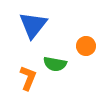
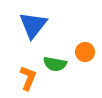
orange circle: moved 1 px left, 6 px down
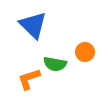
blue triangle: rotated 24 degrees counterclockwise
orange L-shape: moved 1 px right, 1 px down; rotated 130 degrees counterclockwise
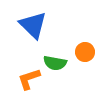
green semicircle: moved 1 px up
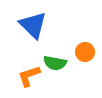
orange L-shape: moved 3 px up
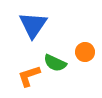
blue triangle: rotated 20 degrees clockwise
green semicircle: rotated 15 degrees clockwise
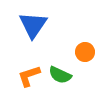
green semicircle: moved 5 px right, 12 px down
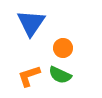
blue triangle: moved 2 px left, 2 px up
orange circle: moved 22 px left, 4 px up
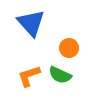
blue triangle: rotated 16 degrees counterclockwise
orange circle: moved 6 px right
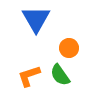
blue triangle: moved 5 px right, 4 px up; rotated 12 degrees clockwise
green semicircle: rotated 30 degrees clockwise
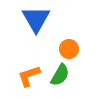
orange circle: moved 1 px down
green semicircle: rotated 115 degrees counterclockwise
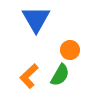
orange circle: moved 1 px right, 1 px down
orange L-shape: rotated 25 degrees counterclockwise
